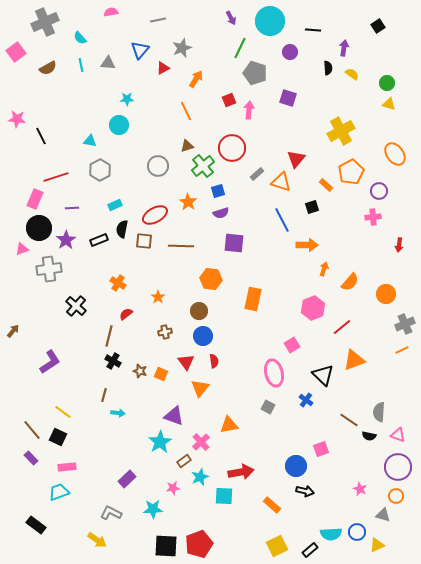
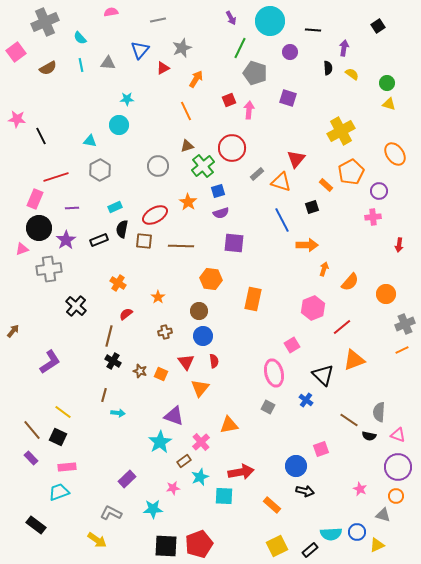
cyan rectangle at (115, 205): moved 2 px down
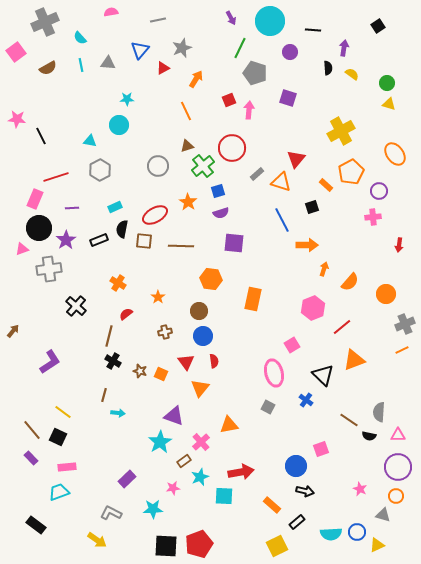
pink triangle at (398, 435): rotated 21 degrees counterclockwise
black rectangle at (310, 550): moved 13 px left, 28 px up
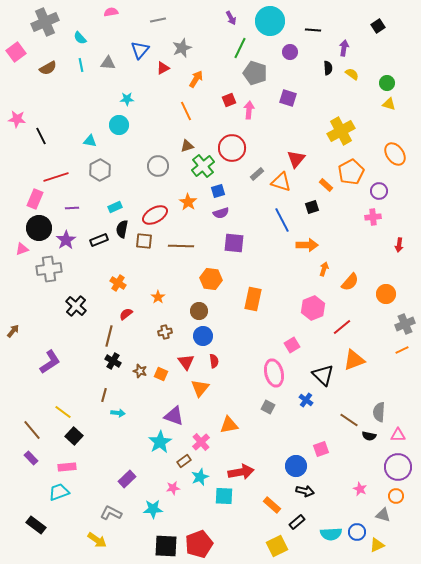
black square at (58, 437): moved 16 px right, 1 px up; rotated 18 degrees clockwise
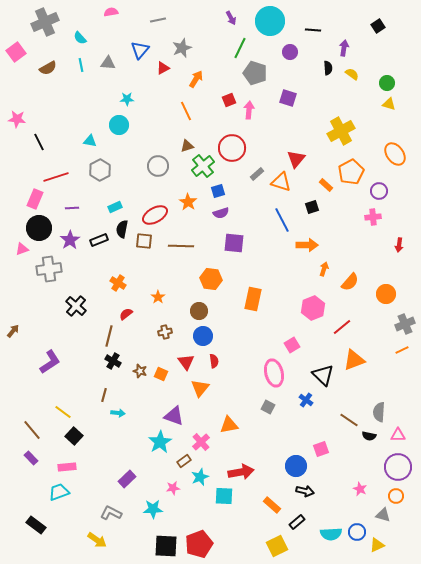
black line at (41, 136): moved 2 px left, 6 px down
purple star at (66, 240): moved 4 px right
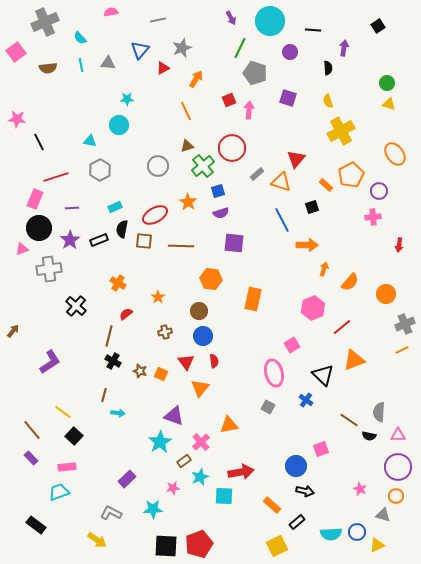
brown semicircle at (48, 68): rotated 24 degrees clockwise
yellow semicircle at (352, 74): moved 24 px left, 27 px down; rotated 144 degrees counterclockwise
orange pentagon at (351, 172): moved 3 px down
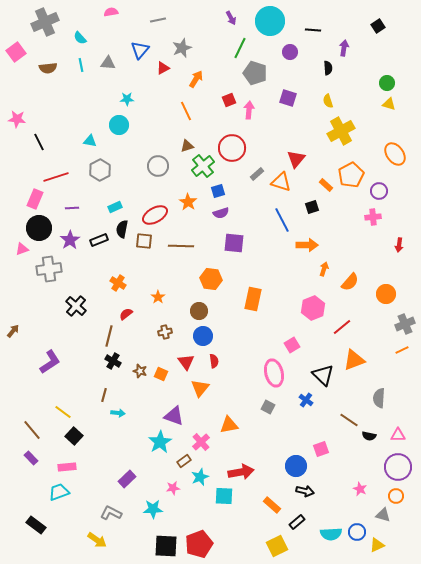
gray semicircle at (379, 412): moved 14 px up
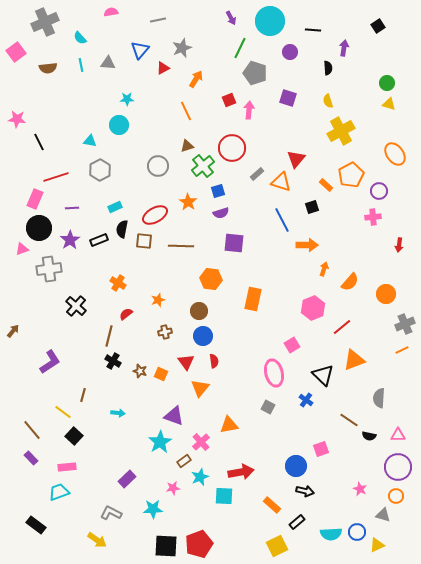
orange star at (158, 297): moved 3 px down; rotated 16 degrees clockwise
brown line at (104, 395): moved 21 px left
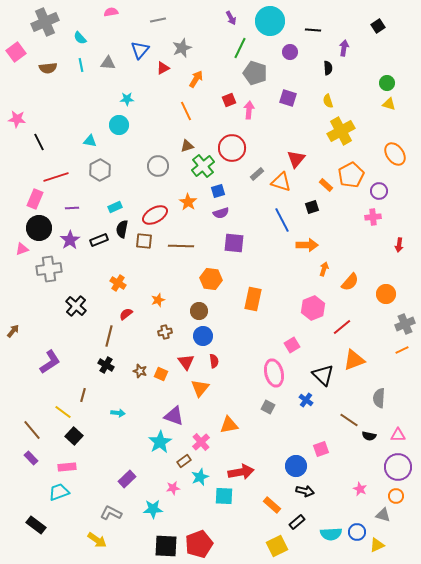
black cross at (113, 361): moved 7 px left, 4 px down
